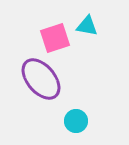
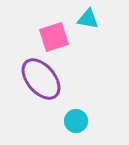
cyan triangle: moved 1 px right, 7 px up
pink square: moved 1 px left, 1 px up
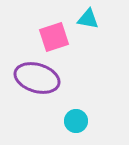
purple ellipse: moved 4 px left, 1 px up; rotated 33 degrees counterclockwise
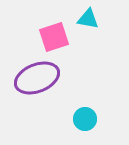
purple ellipse: rotated 39 degrees counterclockwise
cyan circle: moved 9 px right, 2 px up
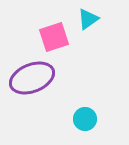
cyan triangle: rotated 45 degrees counterclockwise
purple ellipse: moved 5 px left
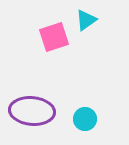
cyan triangle: moved 2 px left, 1 px down
purple ellipse: moved 33 px down; rotated 27 degrees clockwise
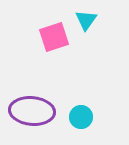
cyan triangle: rotated 20 degrees counterclockwise
cyan circle: moved 4 px left, 2 px up
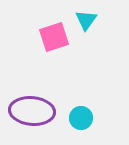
cyan circle: moved 1 px down
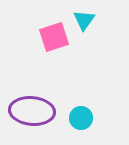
cyan triangle: moved 2 px left
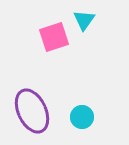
purple ellipse: rotated 60 degrees clockwise
cyan circle: moved 1 px right, 1 px up
